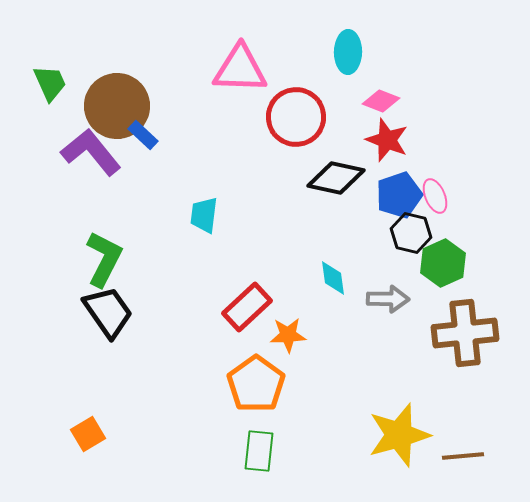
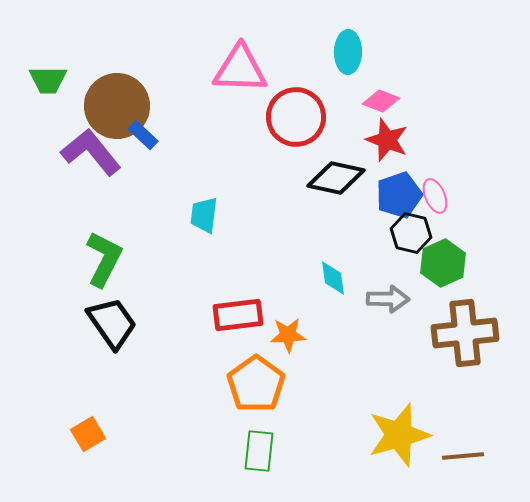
green trapezoid: moved 2 px left, 3 px up; rotated 114 degrees clockwise
red rectangle: moved 9 px left, 8 px down; rotated 36 degrees clockwise
black trapezoid: moved 4 px right, 11 px down
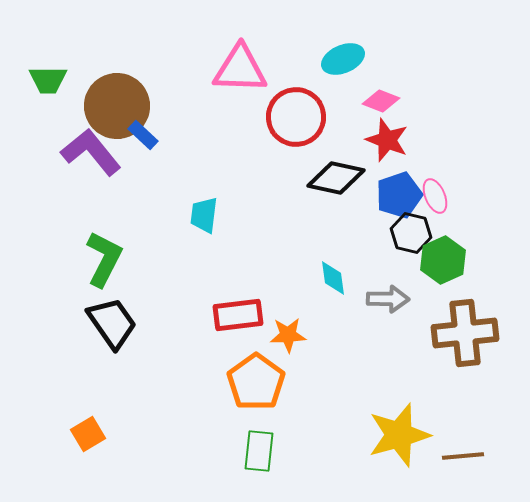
cyan ellipse: moved 5 px left, 7 px down; rotated 66 degrees clockwise
green hexagon: moved 3 px up
orange pentagon: moved 2 px up
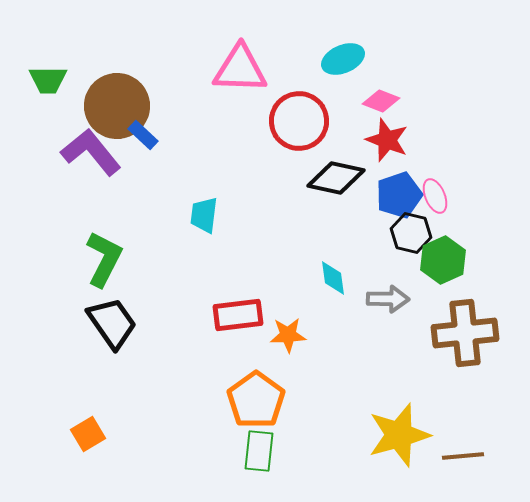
red circle: moved 3 px right, 4 px down
orange pentagon: moved 18 px down
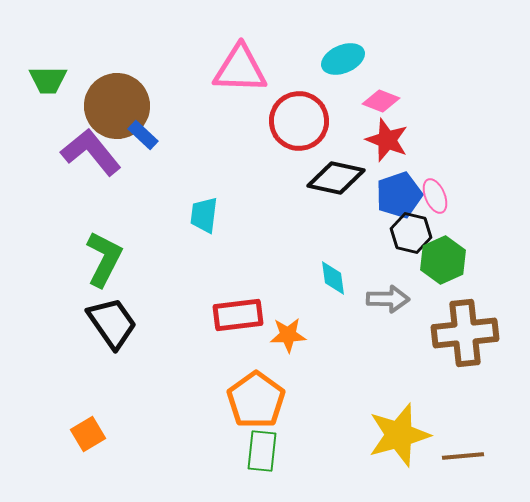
green rectangle: moved 3 px right
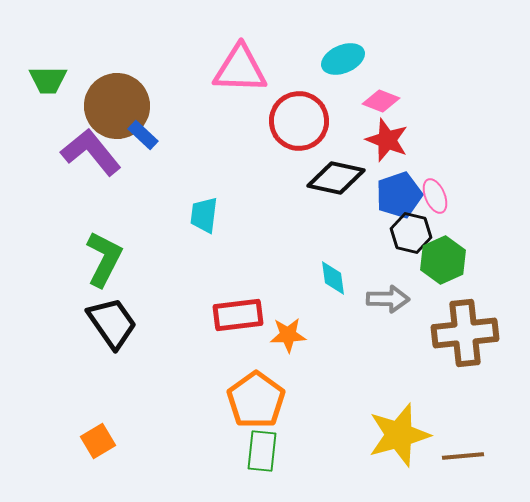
orange square: moved 10 px right, 7 px down
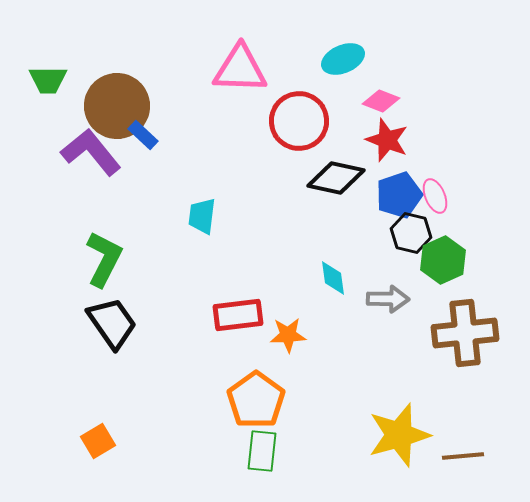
cyan trapezoid: moved 2 px left, 1 px down
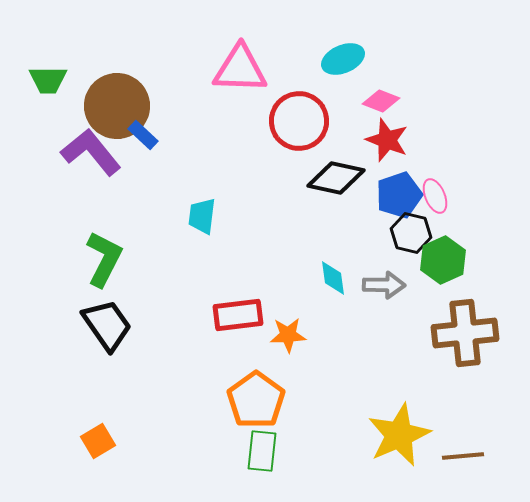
gray arrow: moved 4 px left, 14 px up
black trapezoid: moved 5 px left, 2 px down
yellow star: rotated 8 degrees counterclockwise
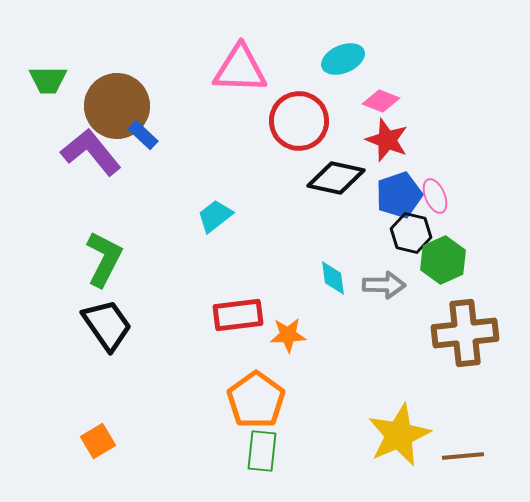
cyan trapezoid: moved 13 px right; rotated 45 degrees clockwise
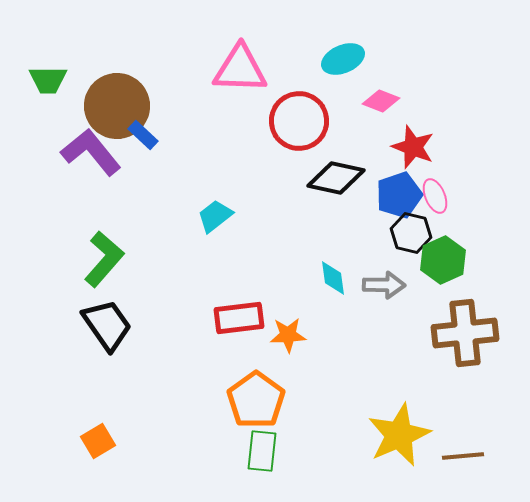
red star: moved 26 px right, 7 px down
green L-shape: rotated 14 degrees clockwise
red rectangle: moved 1 px right, 3 px down
